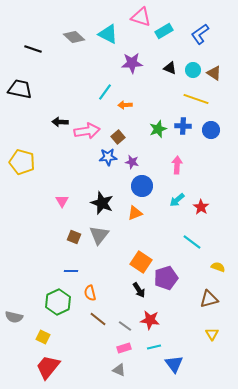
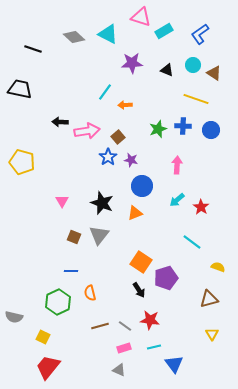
black triangle at (170, 68): moved 3 px left, 2 px down
cyan circle at (193, 70): moved 5 px up
blue star at (108, 157): rotated 30 degrees counterclockwise
purple star at (132, 162): moved 1 px left, 2 px up
brown line at (98, 319): moved 2 px right, 7 px down; rotated 54 degrees counterclockwise
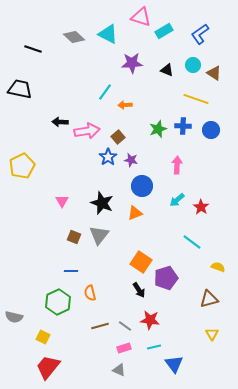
yellow pentagon at (22, 162): moved 4 px down; rotated 30 degrees clockwise
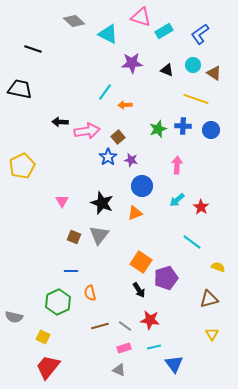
gray diamond at (74, 37): moved 16 px up
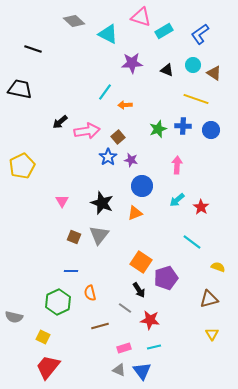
black arrow at (60, 122): rotated 42 degrees counterclockwise
gray line at (125, 326): moved 18 px up
blue triangle at (174, 364): moved 32 px left, 7 px down
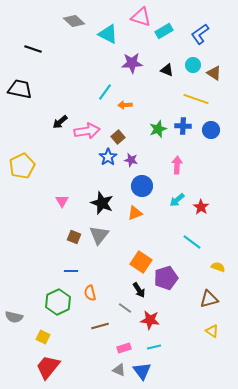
yellow triangle at (212, 334): moved 3 px up; rotated 24 degrees counterclockwise
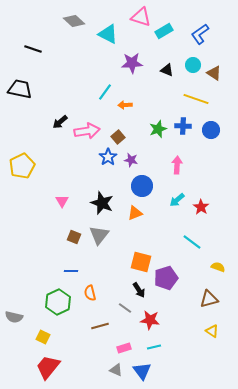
orange square at (141, 262): rotated 20 degrees counterclockwise
gray triangle at (119, 370): moved 3 px left
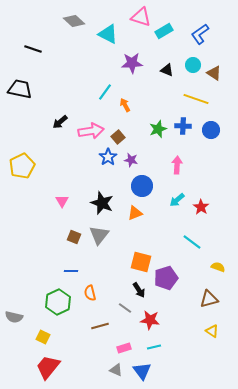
orange arrow at (125, 105): rotated 64 degrees clockwise
pink arrow at (87, 131): moved 4 px right
